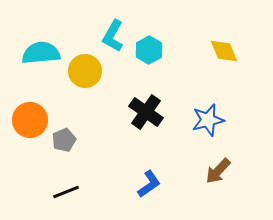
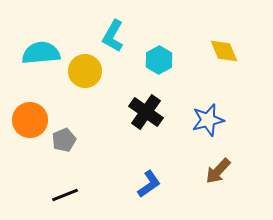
cyan hexagon: moved 10 px right, 10 px down
black line: moved 1 px left, 3 px down
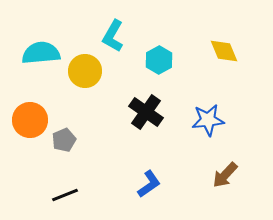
blue star: rotated 8 degrees clockwise
brown arrow: moved 7 px right, 4 px down
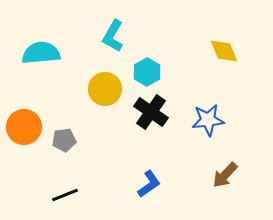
cyan hexagon: moved 12 px left, 12 px down
yellow circle: moved 20 px right, 18 px down
black cross: moved 5 px right
orange circle: moved 6 px left, 7 px down
gray pentagon: rotated 15 degrees clockwise
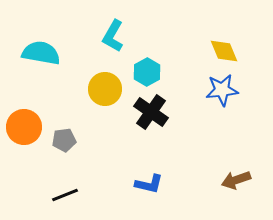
cyan semicircle: rotated 15 degrees clockwise
blue star: moved 14 px right, 30 px up
brown arrow: moved 11 px right, 5 px down; rotated 28 degrees clockwise
blue L-shape: rotated 48 degrees clockwise
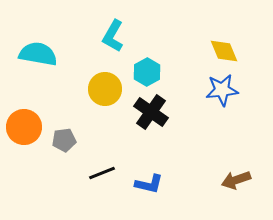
cyan semicircle: moved 3 px left, 1 px down
black line: moved 37 px right, 22 px up
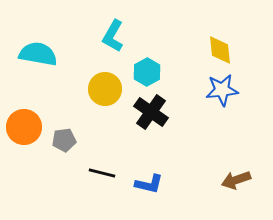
yellow diamond: moved 4 px left, 1 px up; rotated 16 degrees clockwise
black line: rotated 36 degrees clockwise
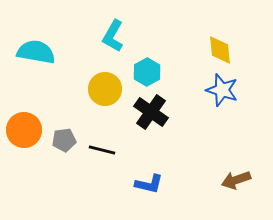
cyan semicircle: moved 2 px left, 2 px up
blue star: rotated 24 degrees clockwise
orange circle: moved 3 px down
black line: moved 23 px up
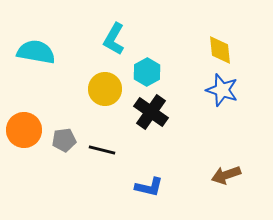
cyan L-shape: moved 1 px right, 3 px down
brown arrow: moved 10 px left, 5 px up
blue L-shape: moved 3 px down
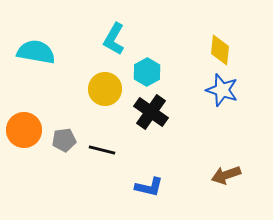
yellow diamond: rotated 12 degrees clockwise
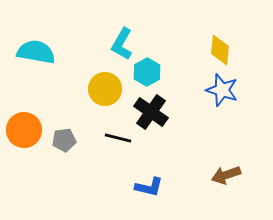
cyan L-shape: moved 8 px right, 5 px down
black line: moved 16 px right, 12 px up
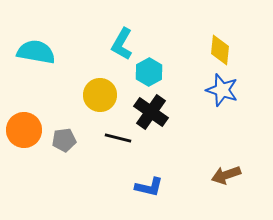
cyan hexagon: moved 2 px right
yellow circle: moved 5 px left, 6 px down
